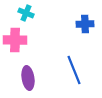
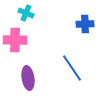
blue line: moved 2 px left, 2 px up; rotated 12 degrees counterclockwise
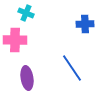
purple ellipse: moved 1 px left
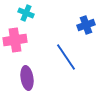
blue cross: moved 1 px right, 1 px down; rotated 18 degrees counterclockwise
pink cross: rotated 10 degrees counterclockwise
blue line: moved 6 px left, 11 px up
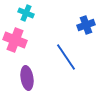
pink cross: rotated 30 degrees clockwise
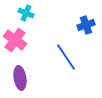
pink cross: rotated 15 degrees clockwise
purple ellipse: moved 7 px left
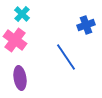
cyan cross: moved 4 px left, 1 px down; rotated 21 degrees clockwise
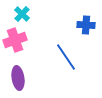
blue cross: rotated 24 degrees clockwise
pink cross: rotated 35 degrees clockwise
purple ellipse: moved 2 px left
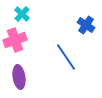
blue cross: rotated 30 degrees clockwise
purple ellipse: moved 1 px right, 1 px up
